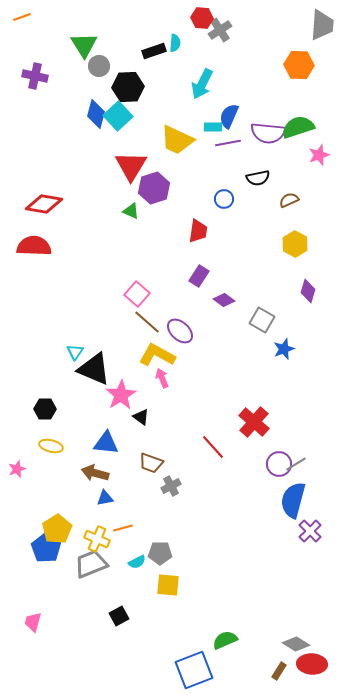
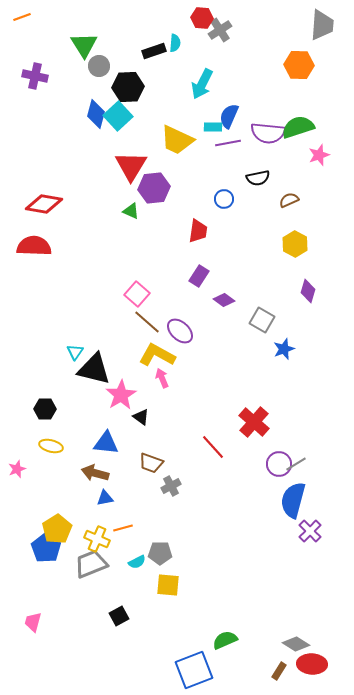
purple hexagon at (154, 188): rotated 12 degrees clockwise
black triangle at (94, 369): rotated 9 degrees counterclockwise
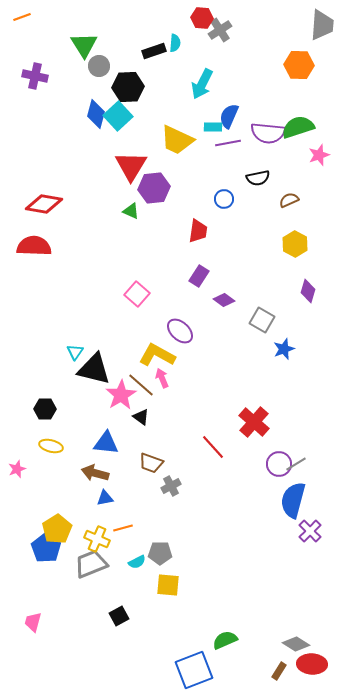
brown line at (147, 322): moved 6 px left, 63 px down
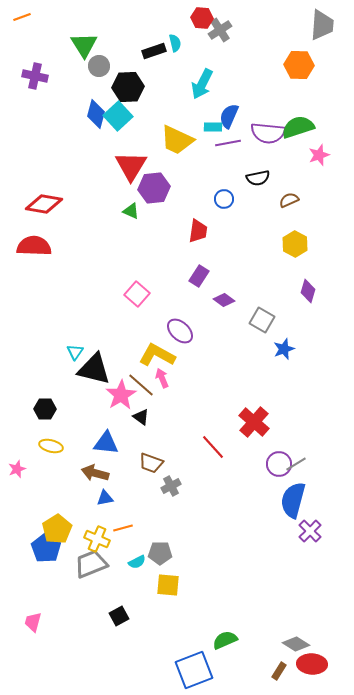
cyan semicircle at (175, 43): rotated 18 degrees counterclockwise
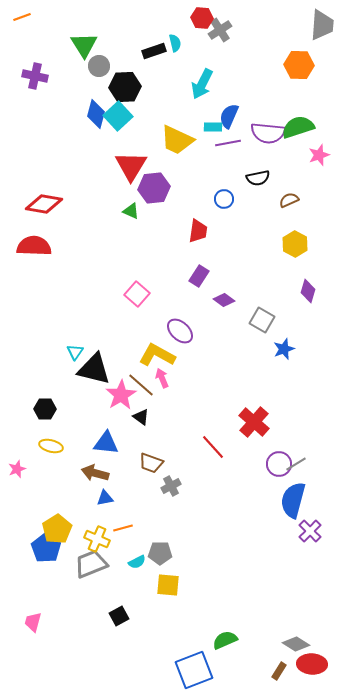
black hexagon at (128, 87): moved 3 px left
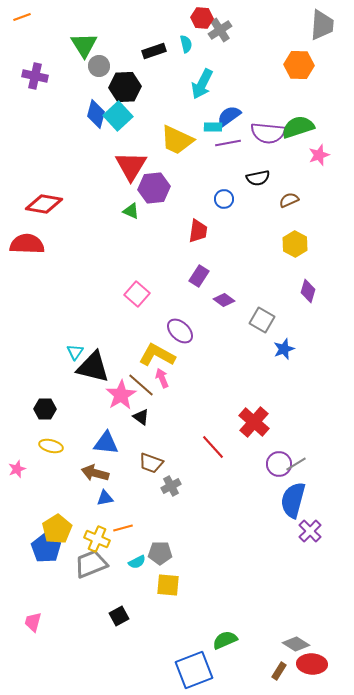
cyan semicircle at (175, 43): moved 11 px right, 1 px down
blue semicircle at (229, 116): rotated 30 degrees clockwise
red semicircle at (34, 246): moved 7 px left, 2 px up
black triangle at (94, 369): moved 1 px left, 2 px up
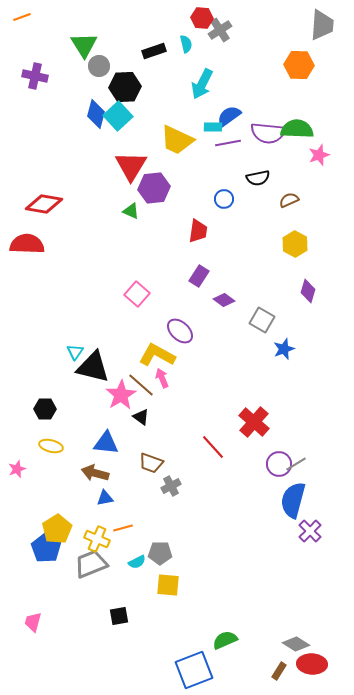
green semicircle at (298, 127): moved 1 px left, 2 px down; rotated 20 degrees clockwise
black square at (119, 616): rotated 18 degrees clockwise
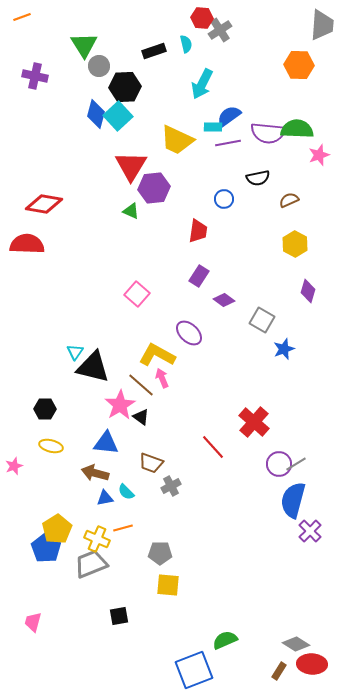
purple ellipse at (180, 331): moved 9 px right, 2 px down
pink star at (121, 395): moved 1 px left, 10 px down
pink star at (17, 469): moved 3 px left, 3 px up
cyan semicircle at (137, 562): moved 11 px left, 70 px up; rotated 72 degrees clockwise
